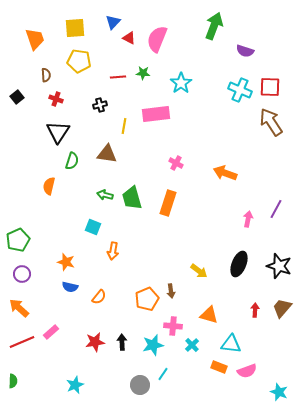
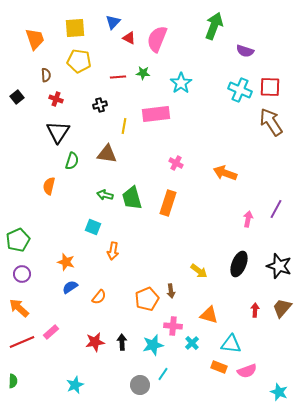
blue semicircle at (70, 287): rotated 133 degrees clockwise
cyan cross at (192, 345): moved 2 px up
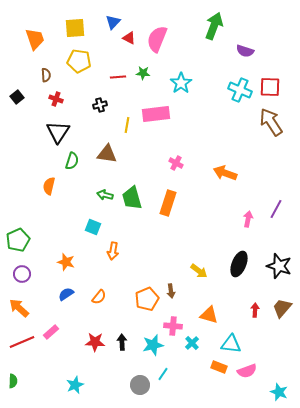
yellow line at (124, 126): moved 3 px right, 1 px up
blue semicircle at (70, 287): moved 4 px left, 7 px down
red star at (95, 342): rotated 12 degrees clockwise
